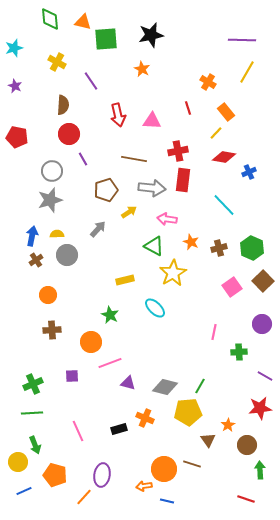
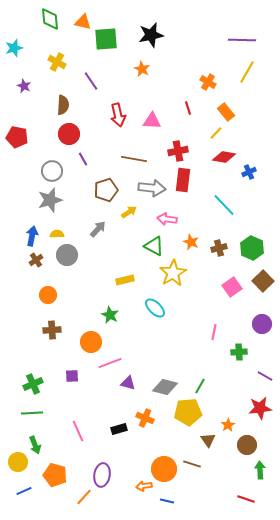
purple star at (15, 86): moved 9 px right
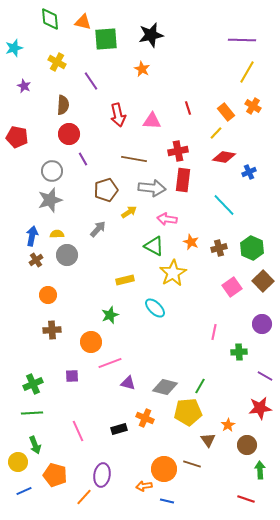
orange cross at (208, 82): moved 45 px right, 24 px down
green star at (110, 315): rotated 24 degrees clockwise
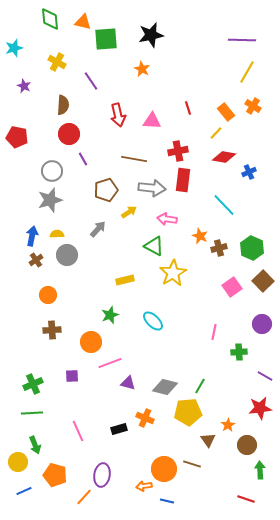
orange star at (191, 242): moved 9 px right, 6 px up
cyan ellipse at (155, 308): moved 2 px left, 13 px down
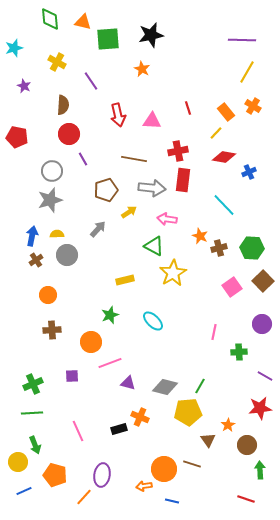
green square at (106, 39): moved 2 px right
green hexagon at (252, 248): rotated 20 degrees counterclockwise
orange cross at (145, 418): moved 5 px left, 1 px up
blue line at (167, 501): moved 5 px right
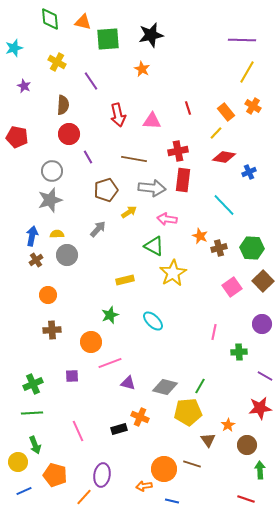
purple line at (83, 159): moved 5 px right, 2 px up
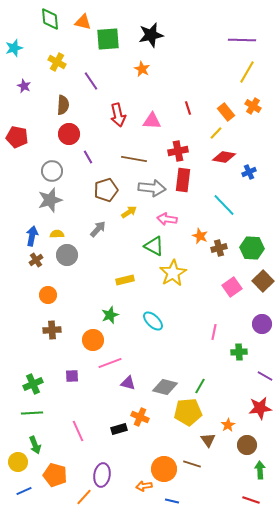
orange circle at (91, 342): moved 2 px right, 2 px up
red line at (246, 499): moved 5 px right, 1 px down
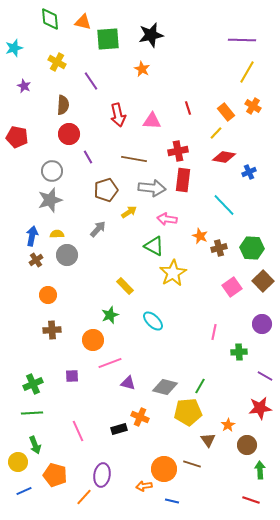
yellow rectangle at (125, 280): moved 6 px down; rotated 60 degrees clockwise
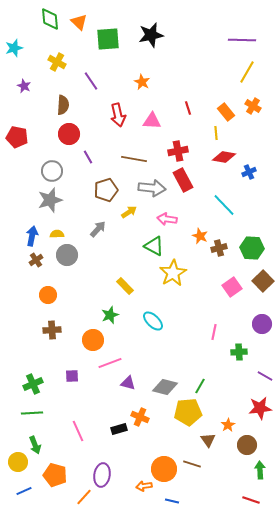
orange triangle at (83, 22): moved 4 px left; rotated 30 degrees clockwise
orange star at (142, 69): moved 13 px down
yellow line at (216, 133): rotated 48 degrees counterclockwise
red rectangle at (183, 180): rotated 35 degrees counterclockwise
